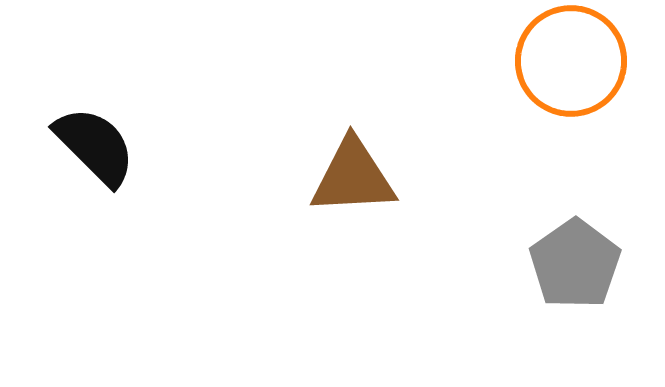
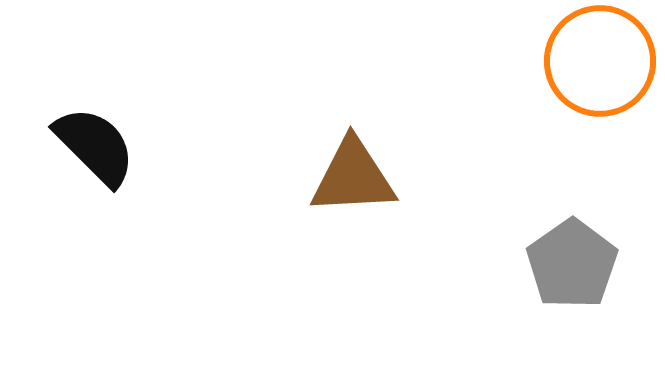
orange circle: moved 29 px right
gray pentagon: moved 3 px left
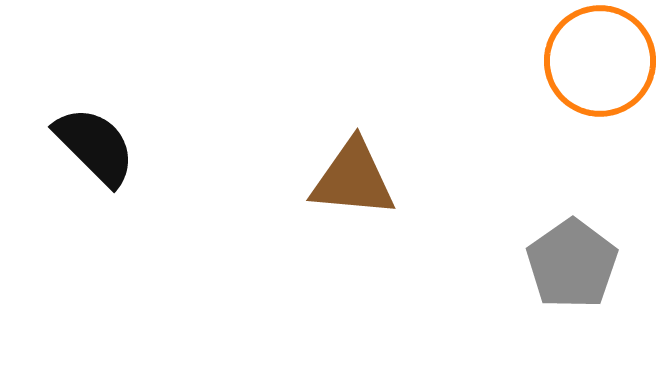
brown triangle: moved 2 px down; rotated 8 degrees clockwise
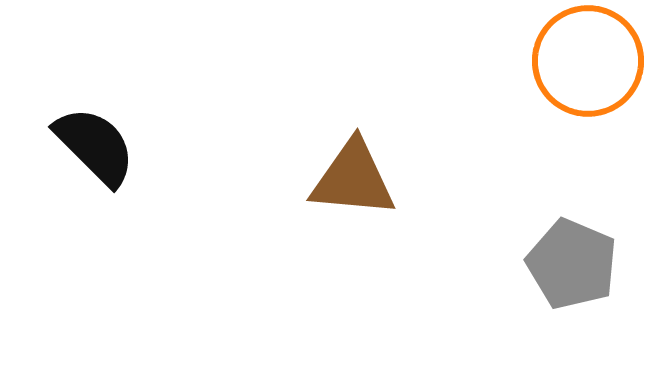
orange circle: moved 12 px left
gray pentagon: rotated 14 degrees counterclockwise
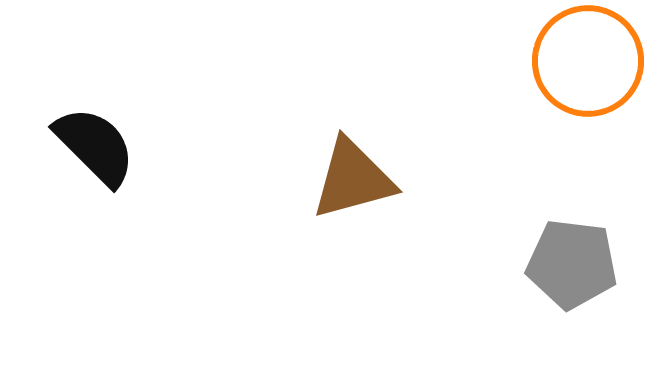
brown triangle: rotated 20 degrees counterclockwise
gray pentagon: rotated 16 degrees counterclockwise
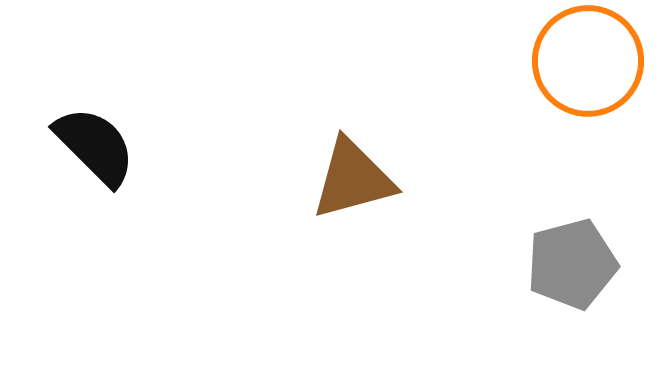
gray pentagon: rotated 22 degrees counterclockwise
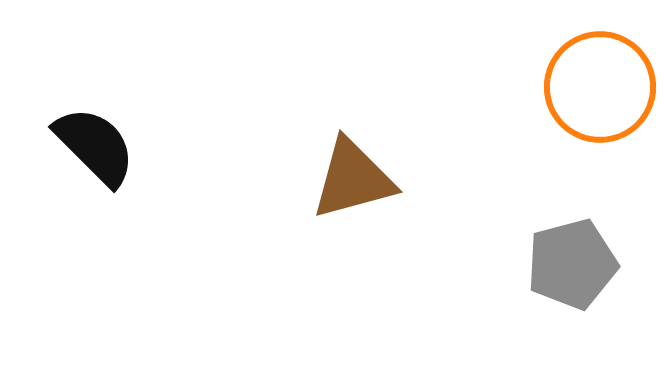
orange circle: moved 12 px right, 26 px down
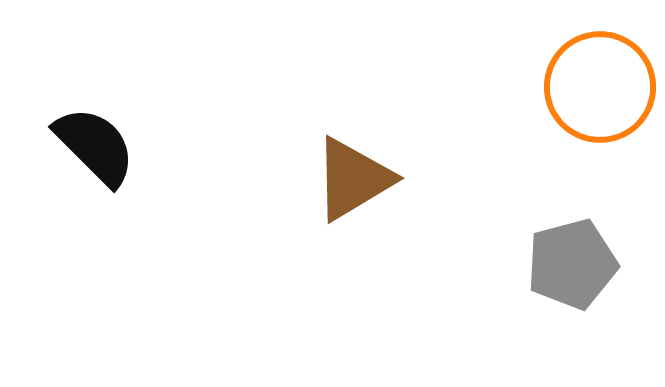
brown triangle: rotated 16 degrees counterclockwise
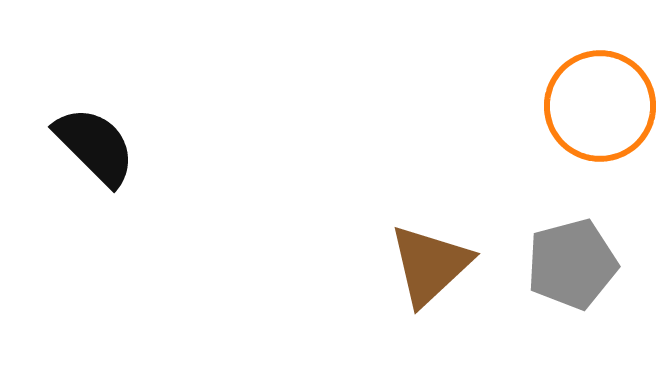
orange circle: moved 19 px down
brown triangle: moved 77 px right, 86 px down; rotated 12 degrees counterclockwise
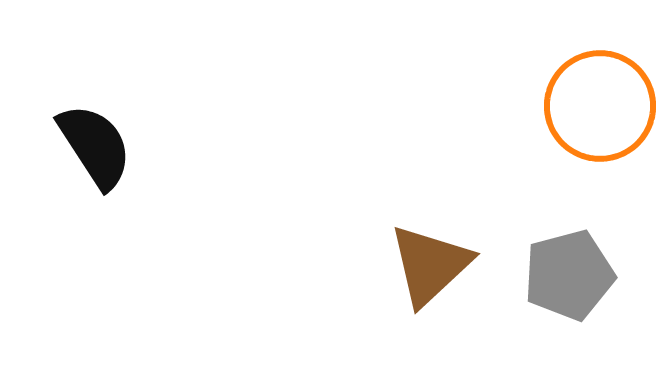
black semicircle: rotated 12 degrees clockwise
gray pentagon: moved 3 px left, 11 px down
